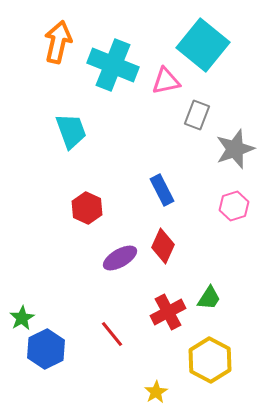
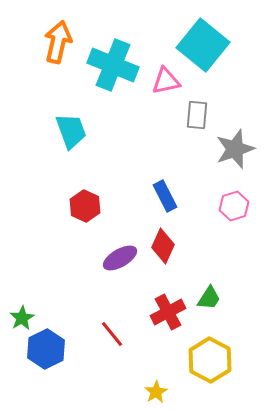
gray rectangle: rotated 16 degrees counterclockwise
blue rectangle: moved 3 px right, 6 px down
red hexagon: moved 2 px left, 2 px up
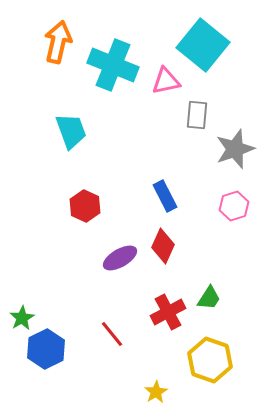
yellow hexagon: rotated 9 degrees counterclockwise
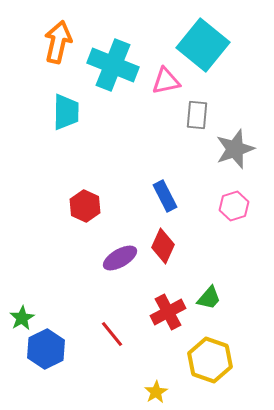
cyan trapezoid: moved 5 px left, 19 px up; rotated 21 degrees clockwise
green trapezoid: rotated 8 degrees clockwise
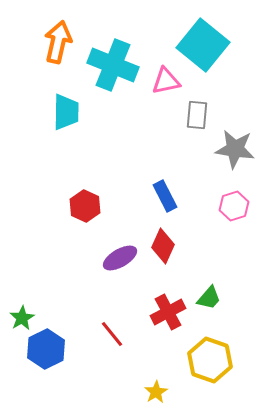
gray star: rotated 27 degrees clockwise
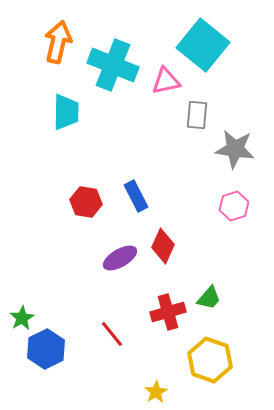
blue rectangle: moved 29 px left
red hexagon: moved 1 px right, 4 px up; rotated 16 degrees counterclockwise
red cross: rotated 12 degrees clockwise
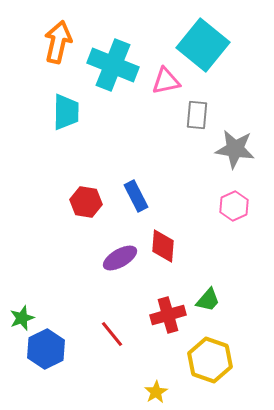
pink hexagon: rotated 8 degrees counterclockwise
red diamond: rotated 20 degrees counterclockwise
green trapezoid: moved 1 px left, 2 px down
red cross: moved 3 px down
green star: rotated 10 degrees clockwise
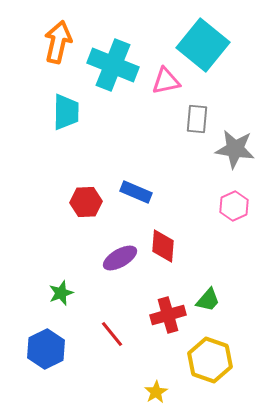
gray rectangle: moved 4 px down
blue rectangle: moved 4 px up; rotated 40 degrees counterclockwise
red hexagon: rotated 12 degrees counterclockwise
green star: moved 39 px right, 25 px up
